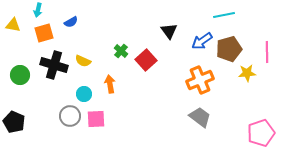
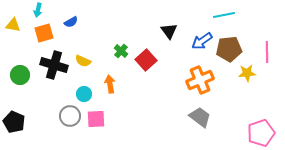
brown pentagon: rotated 10 degrees clockwise
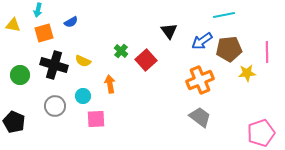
cyan circle: moved 1 px left, 2 px down
gray circle: moved 15 px left, 10 px up
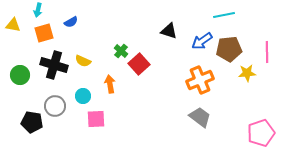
black triangle: rotated 36 degrees counterclockwise
red square: moved 7 px left, 4 px down
black pentagon: moved 18 px right; rotated 15 degrees counterclockwise
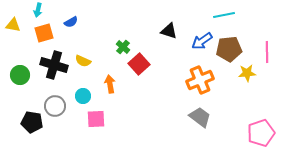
green cross: moved 2 px right, 4 px up
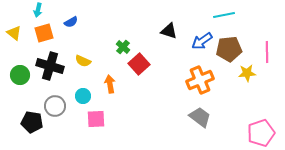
yellow triangle: moved 1 px right, 8 px down; rotated 28 degrees clockwise
black cross: moved 4 px left, 1 px down
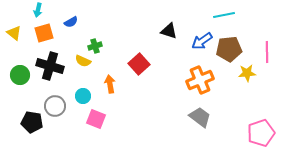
green cross: moved 28 px left, 1 px up; rotated 32 degrees clockwise
pink square: rotated 24 degrees clockwise
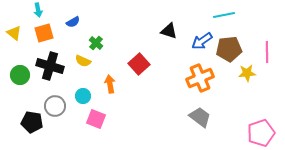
cyan arrow: rotated 24 degrees counterclockwise
blue semicircle: moved 2 px right
green cross: moved 1 px right, 3 px up; rotated 32 degrees counterclockwise
orange cross: moved 2 px up
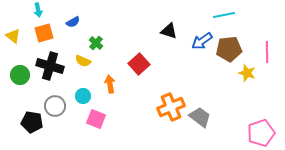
yellow triangle: moved 1 px left, 3 px down
yellow star: rotated 24 degrees clockwise
orange cross: moved 29 px left, 29 px down
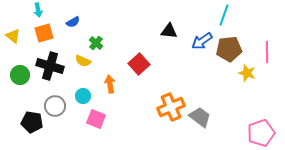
cyan line: rotated 60 degrees counterclockwise
black triangle: rotated 12 degrees counterclockwise
